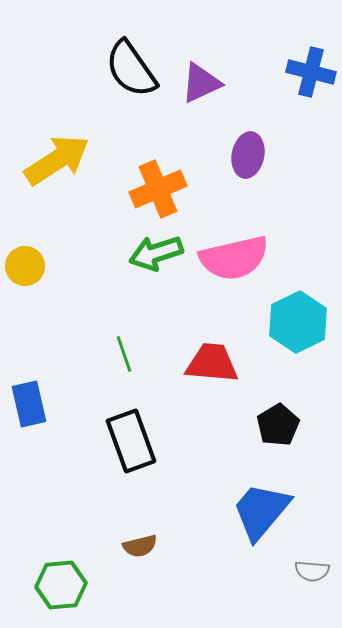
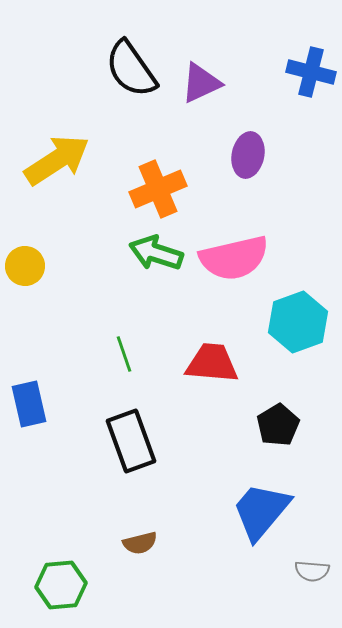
green arrow: rotated 36 degrees clockwise
cyan hexagon: rotated 6 degrees clockwise
brown semicircle: moved 3 px up
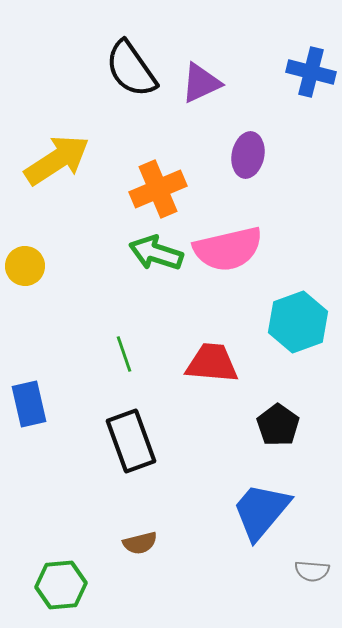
pink semicircle: moved 6 px left, 9 px up
black pentagon: rotated 6 degrees counterclockwise
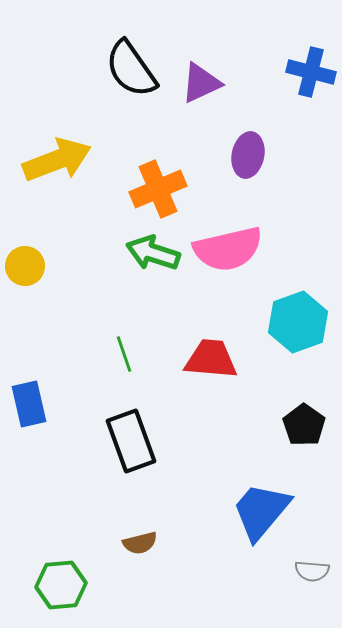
yellow arrow: rotated 12 degrees clockwise
green arrow: moved 3 px left
red trapezoid: moved 1 px left, 4 px up
black pentagon: moved 26 px right
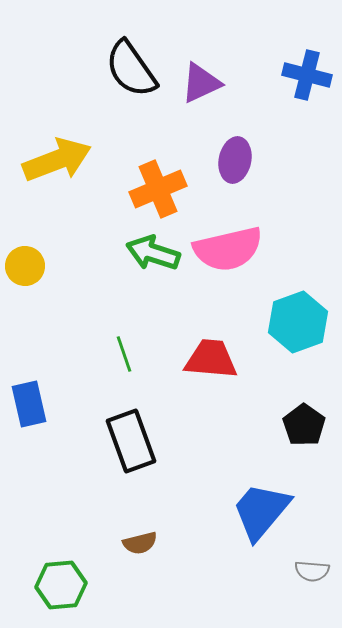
blue cross: moved 4 px left, 3 px down
purple ellipse: moved 13 px left, 5 px down
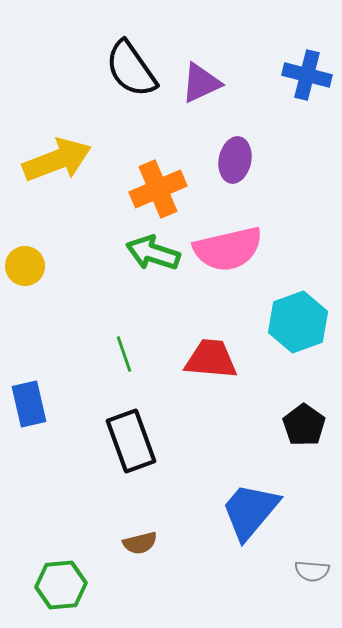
blue trapezoid: moved 11 px left
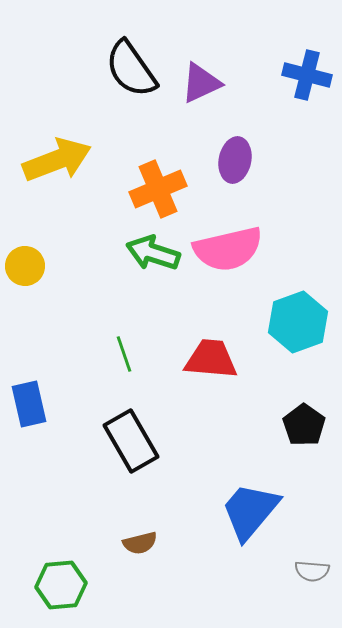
black rectangle: rotated 10 degrees counterclockwise
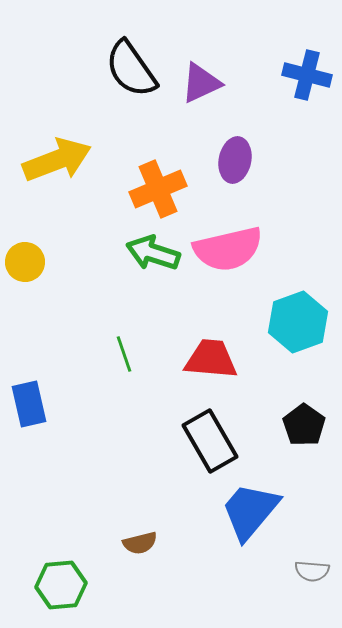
yellow circle: moved 4 px up
black rectangle: moved 79 px right
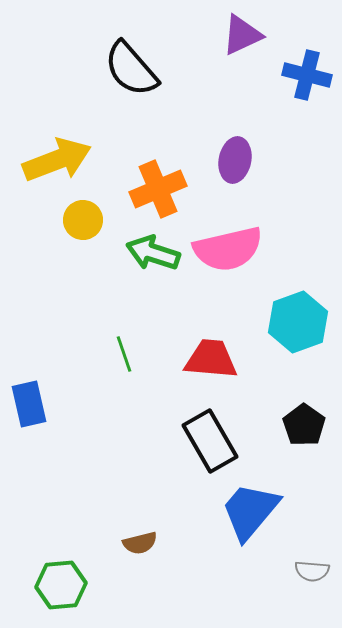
black semicircle: rotated 6 degrees counterclockwise
purple triangle: moved 41 px right, 48 px up
yellow circle: moved 58 px right, 42 px up
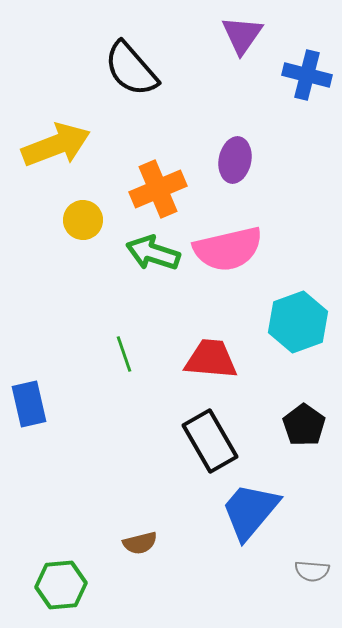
purple triangle: rotated 30 degrees counterclockwise
yellow arrow: moved 1 px left, 15 px up
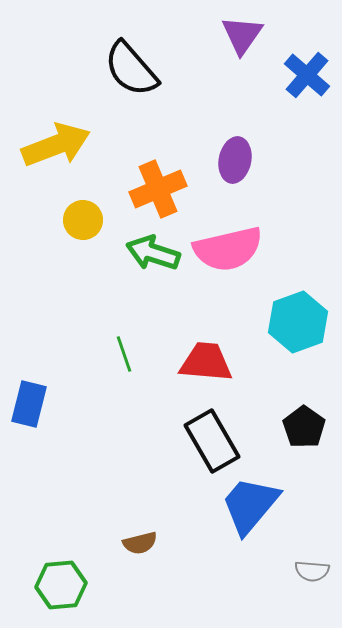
blue cross: rotated 27 degrees clockwise
red trapezoid: moved 5 px left, 3 px down
blue rectangle: rotated 27 degrees clockwise
black pentagon: moved 2 px down
black rectangle: moved 2 px right
blue trapezoid: moved 6 px up
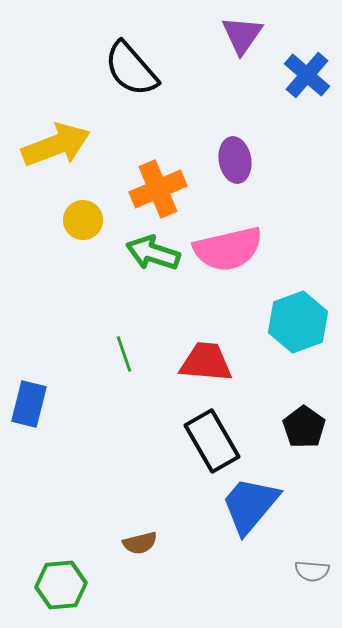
purple ellipse: rotated 21 degrees counterclockwise
